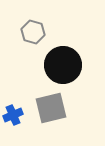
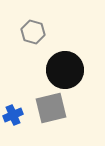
black circle: moved 2 px right, 5 px down
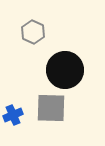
gray hexagon: rotated 10 degrees clockwise
gray square: rotated 16 degrees clockwise
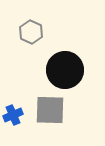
gray hexagon: moved 2 px left
gray square: moved 1 px left, 2 px down
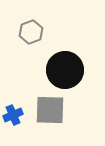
gray hexagon: rotated 15 degrees clockwise
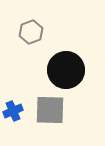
black circle: moved 1 px right
blue cross: moved 4 px up
